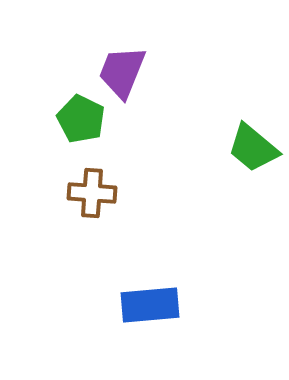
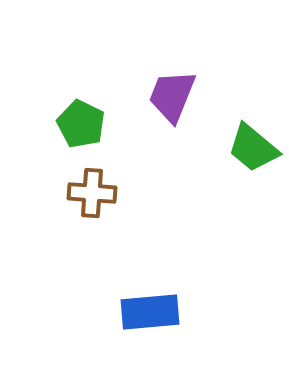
purple trapezoid: moved 50 px right, 24 px down
green pentagon: moved 5 px down
blue rectangle: moved 7 px down
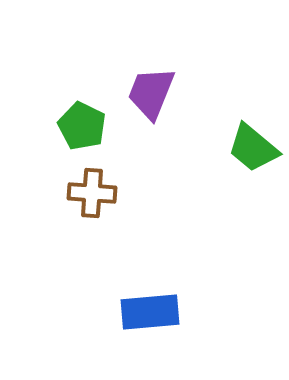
purple trapezoid: moved 21 px left, 3 px up
green pentagon: moved 1 px right, 2 px down
